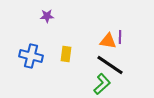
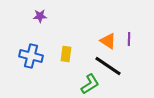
purple star: moved 7 px left
purple line: moved 9 px right, 2 px down
orange triangle: rotated 24 degrees clockwise
black line: moved 2 px left, 1 px down
green L-shape: moved 12 px left; rotated 10 degrees clockwise
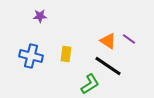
purple line: rotated 56 degrees counterclockwise
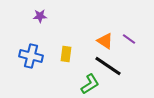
orange triangle: moved 3 px left
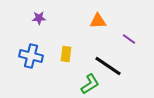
purple star: moved 1 px left, 2 px down
orange triangle: moved 7 px left, 20 px up; rotated 36 degrees counterclockwise
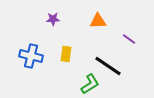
purple star: moved 14 px right, 1 px down
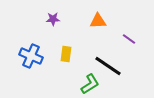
blue cross: rotated 10 degrees clockwise
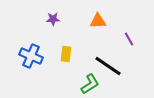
purple line: rotated 24 degrees clockwise
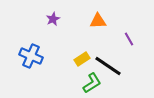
purple star: rotated 24 degrees counterclockwise
yellow rectangle: moved 16 px right, 5 px down; rotated 49 degrees clockwise
green L-shape: moved 2 px right, 1 px up
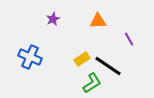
blue cross: moved 1 px left, 1 px down
